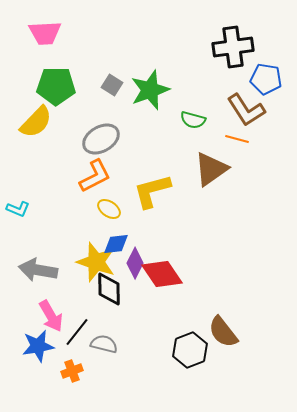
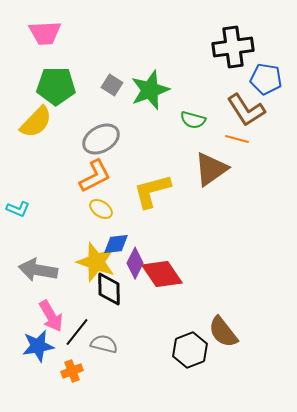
yellow ellipse: moved 8 px left
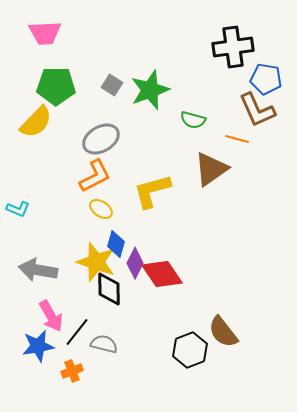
brown L-shape: moved 11 px right; rotated 9 degrees clockwise
blue diamond: rotated 68 degrees counterclockwise
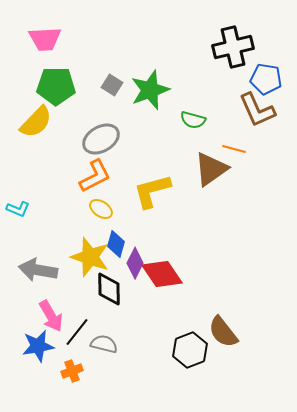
pink trapezoid: moved 6 px down
black cross: rotated 6 degrees counterclockwise
orange line: moved 3 px left, 10 px down
yellow star: moved 6 px left, 5 px up
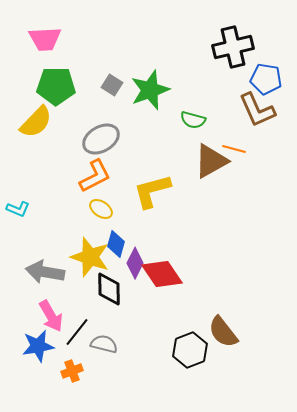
brown triangle: moved 8 px up; rotated 6 degrees clockwise
gray arrow: moved 7 px right, 2 px down
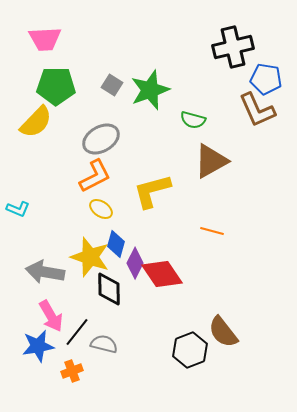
orange line: moved 22 px left, 82 px down
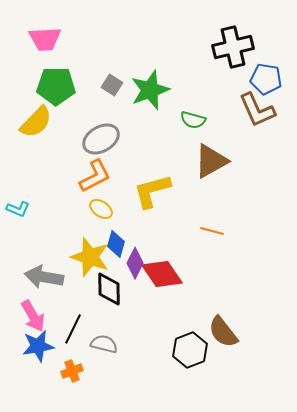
gray arrow: moved 1 px left, 5 px down
pink arrow: moved 18 px left
black line: moved 4 px left, 3 px up; rotated 12 degrees counterclockwise
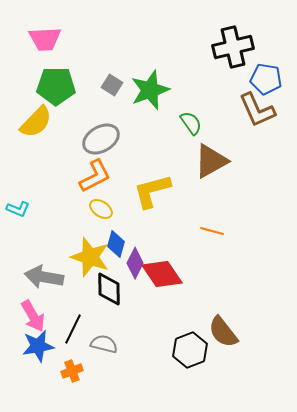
green semicircle: moved 2 px left, 3 px down; rotated 140 degrees counterclockwise
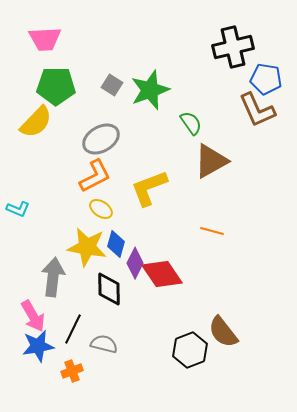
yellow L-shape: moved 3 px left, 3 px up; rotated 6 degrees counterclockwise
yellow star: moved 3 px left, 10 px up; rotated 9 degrees counterclockwise
gray arrow: moved 9 px right; rotated 87 degrees clockwise
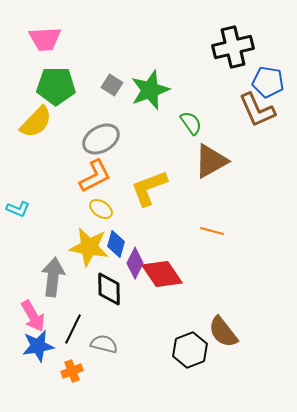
blue pentagon: moved 2 px right, 3 px down
yellow star: moved 2 px right
